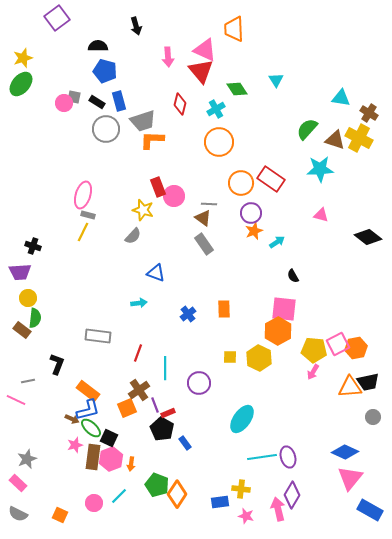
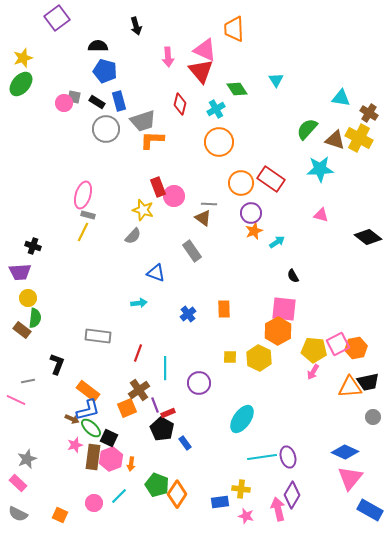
gray rectangle at (204, 244): moved 12 px left, 7 px down
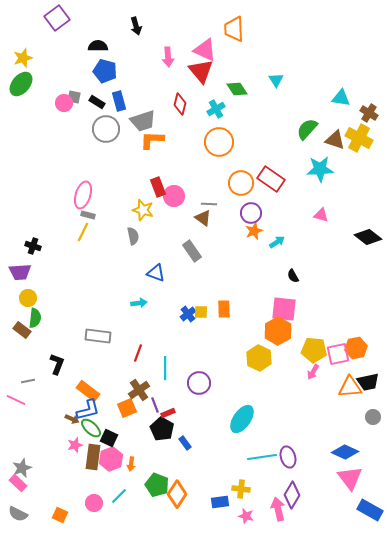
gray semicircle at (133, 236): rotated 54 degrees counterclockwise
pink square at (338, 344): moved 10 px down; rotated 15 degrees clockwise
yellow square at (230, 357): moved 29 px left, 45 px up
gray star at (27, 459): moved 5 px left, 9 px down
pink triangle at (350, 478): rotated 16 degrees counterclockwise
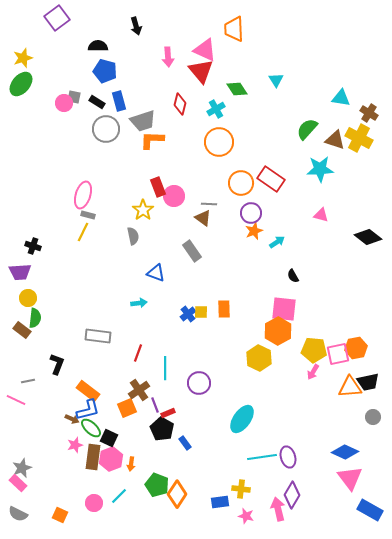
yellow star at (143, 210): rotated 20 degrees clockwise
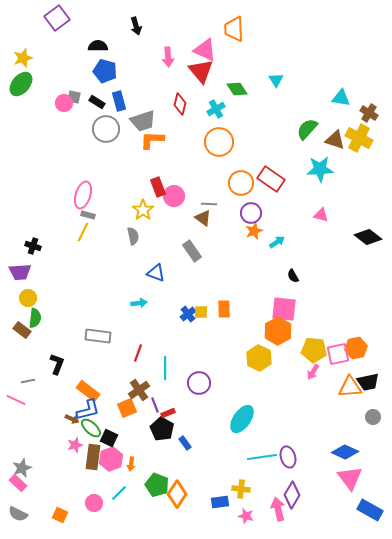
cyan line at (119, 496): moved 3 px up
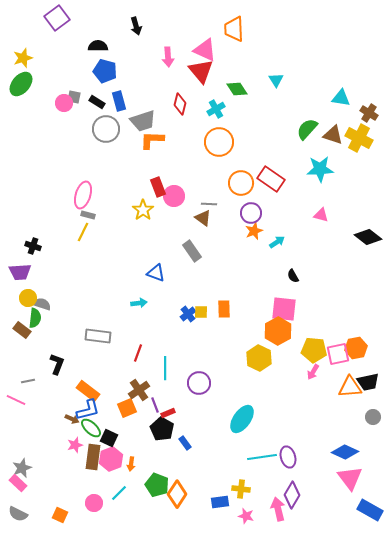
brown triangle at (335, 140): moved 2 px left, 5 px up
gray semicircle at (133, 236): moved 91 px left, 68 px down; rotated 60 degrees counterclockwise
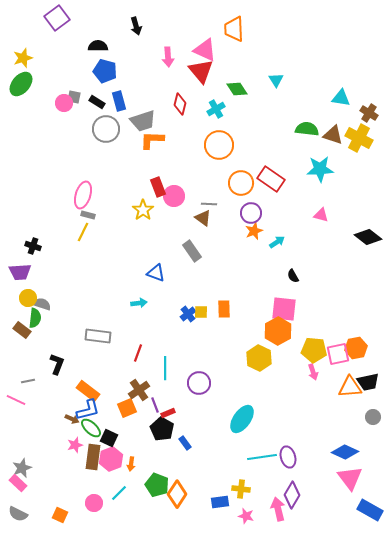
green semicircle at (307, 129): rotated 55 degrees clockwise
orange circle at (219, 142): moved 3 px down
pink arrow at (313, 372): rotated 49 degrees counterclockwise
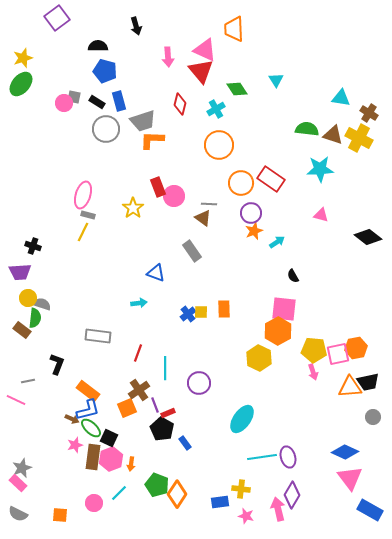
yellow star at (143, 210): moved 10 px left, 2 px up
orange square at (60, 515): rotated 21 degrees counterclockwise
